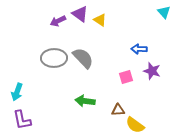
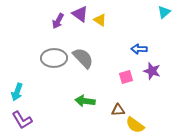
cyan triangle: rotated 32 degrees clockwise
purple arrow: rotated 35 degrees counterclockwise
purple L-shape: rotated 20 degrees counterclockwise
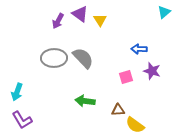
yellow triangle: rotated 24 degrees clockwise
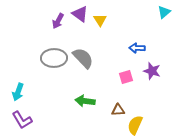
blue arrow: moved 2 px left, 1 px up
cyan arrow: moved 1 px right
yellow semicircle: rotated 78 degrees clockwise
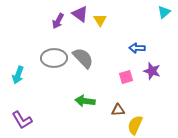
cyan arrow: moved 17 px up
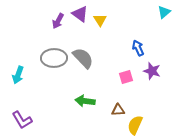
blue arrow: moved 1 px right; rotated 63 degrees clockwise
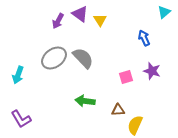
blue arrow: moved 6 px right, 10 px up
gray ellipse: rotated 35 degrees counterclockwise
purple L-shape: moved 1 px left, 1 px up
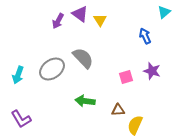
blue arrow: moved 1 px right, 2 px up
gray ellipse: moved 2 px left, 11 px down
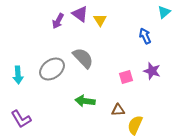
cyan arrow: rotated 24 degrees counterclockwise
